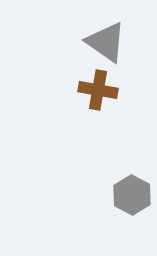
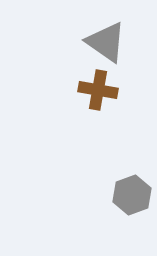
gray hexagon: rotated 12 degrees clockwise
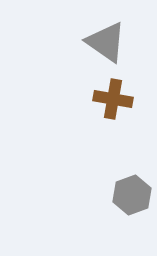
brown cross: moved 15 px right, 9 px down
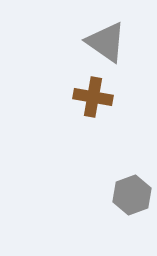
brown cross: moved 20 px left, 2 px up
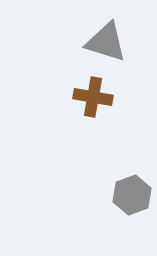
gray triangle: rotated 18 degrees counterclockwise
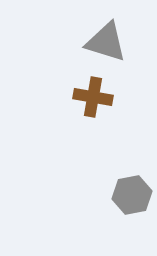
gray hexagon: rotated 9 degrees clockwise
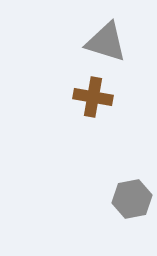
gray hexagon: moved 4 px down
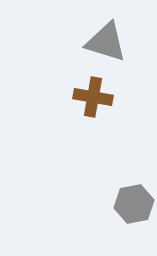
gray hexagon: moved 2 px right, 5 px down
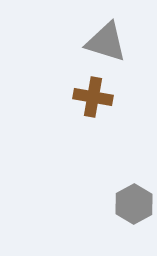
gray hexagon: rotated 18 degrees counterclockwise
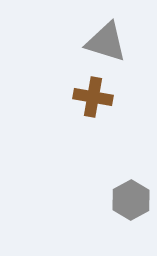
gray hexagon: moved 3 px left, 4 px up
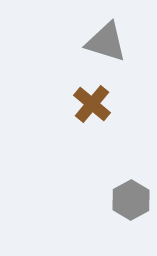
brown cross: moved 1 px left, 7 px down; rotated 30 degrees clockwise
